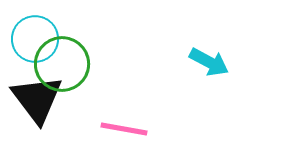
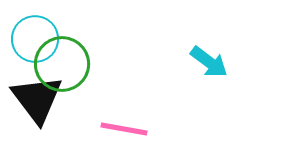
cyan arrow: rotated 9 degrees clockwise
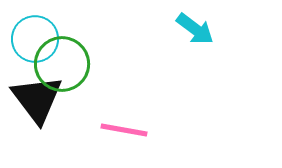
cyan arrow: moved 14 px left, 33 px up
pink line: moved 1 px down
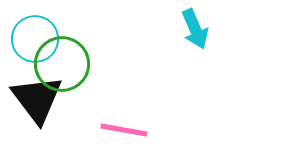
cyan arrow: rotated 30 degrees clockwise
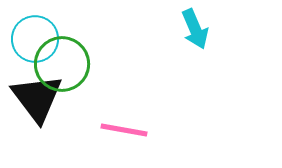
black triangle: moved 1 px up
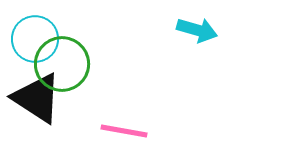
cyan arrow: moved 2 px right, 1 px down; rotated 51 degrees counterclockwise
black triangle: rotated 20 degrees counterclockwise
pink line: moved 1 px down
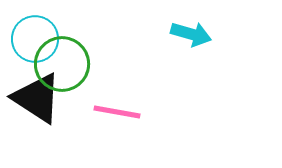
cyan arrow: moved 6 px left, 4 px down
pink line: moved 7 px left, 19 px up
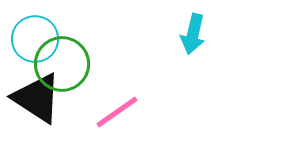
cyan arrow: moved 2 px right; rotated 87 degrees clockwise
pink line: rotated 45 degrees counterclockwise
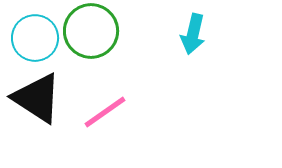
cyan circle: moved 1 px up
green circle: moved 29 px right, 33 px up
pink line: moved 12 px left
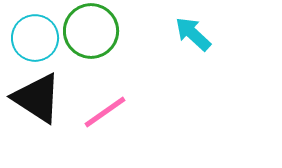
cyan arrow: rotated 120 degrees clockwise
